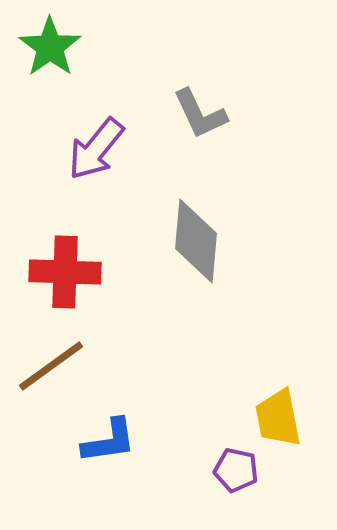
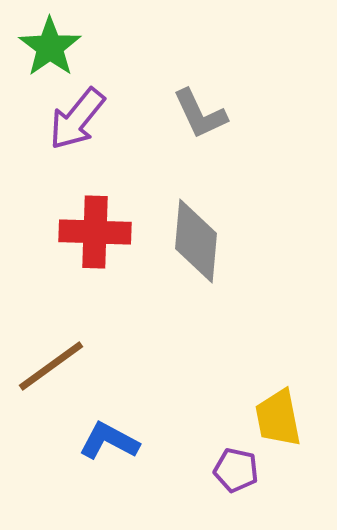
purple arrow: moved 19 px left, 30 px up
red cross: moved 30 px right, 40 px up
blue L-shape: rotated 144 degrees counterclockwise
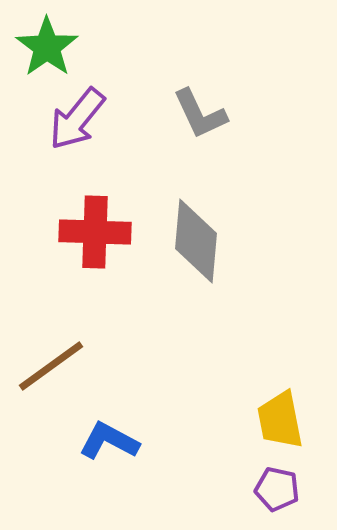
green star: moved 3 px left
yellow trapezoid: moved 2 px right, 2 px down
purple pentagon: moved 41 px right, 19 px down
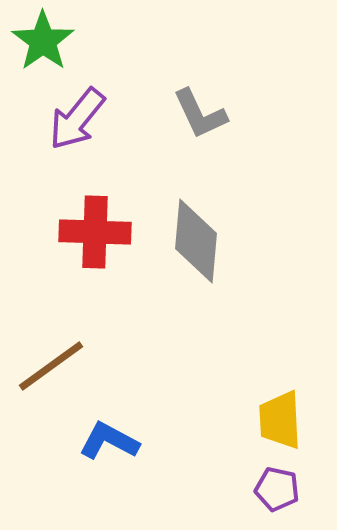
green star: moved 4 px left, 6 px up
yellow trapezoid: rotated 8 degrees clockwise
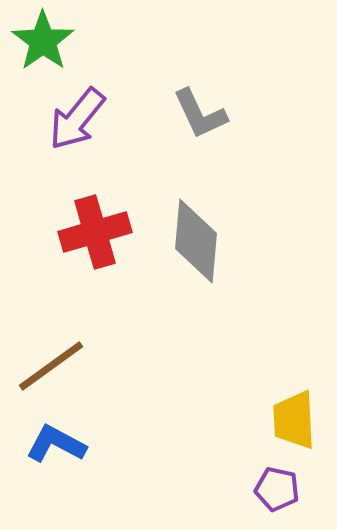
red cross: rotated 18 degrees counterclockwise
yellow trapezoid: moved 14 px right
blue L-shape: moved 53 px left, 3 px down
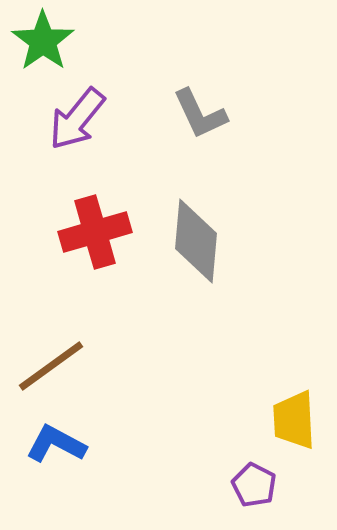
purple pentagon: moved 23 px left, 4 px up; rotated 15 degrees clockwise
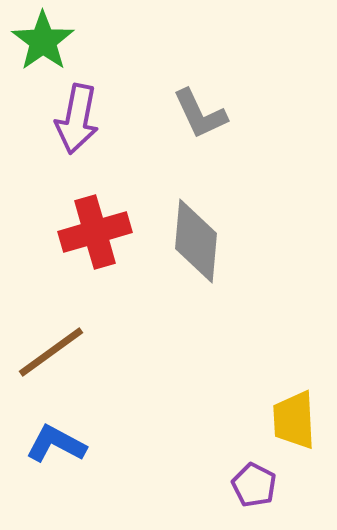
purple arrow: rotated 28 degrees counterclockwise
brown line: moved 14 px up
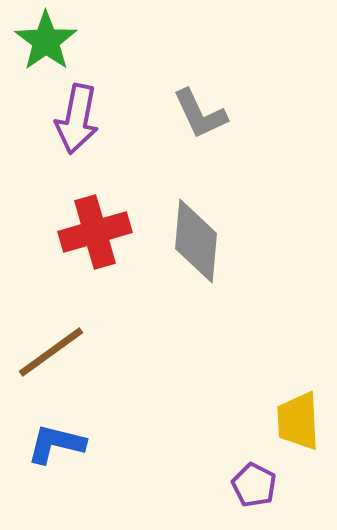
green star: moved 3 px right
yellow trapezoid: moved 4 px right, 1 px down
blue L-shape: rotated 14 degrees counterclockwise
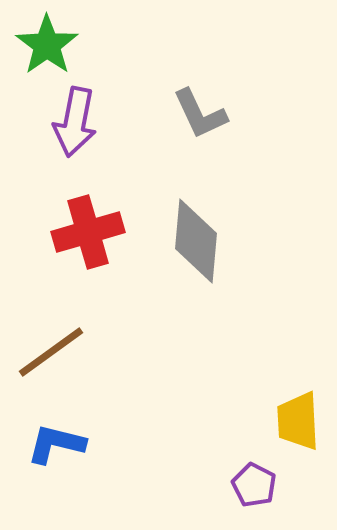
green star: moved 1 px right, 4 px down
purple arrow: moved 2 px left, 3 px down
red cross: moved 7 px left
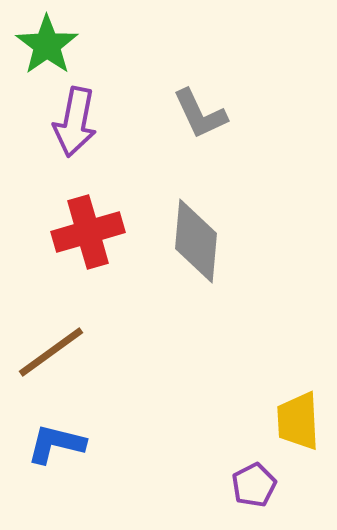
purple pentagon: rotated 18 degrees clockwise
